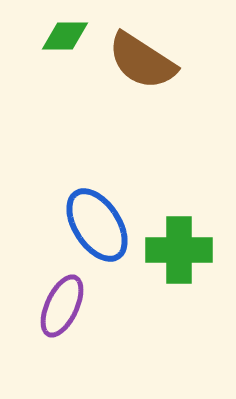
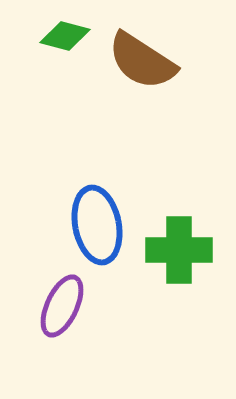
green diamond: rotated 15 degrees clockwise
blue ellipse: rotated 22 degrees clockwise
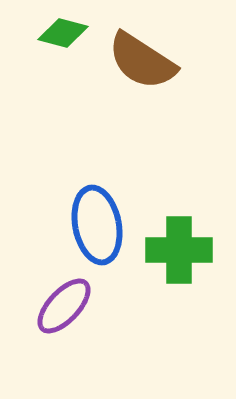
green diamond: moved 2 px left, 3 px up
purple ellipse: moved 2 px right; rotated 18 degrees clockwise
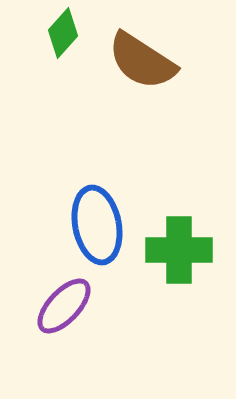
green diamond: rotated 63 degrees counterclockwise
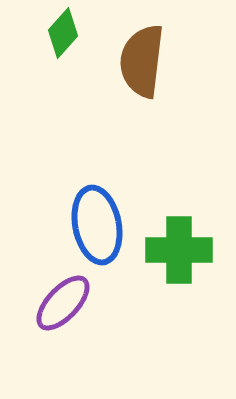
brown semicircle: rotated 64 degrees clockwise
purple ellipse: moved 1 px left, 3 px up
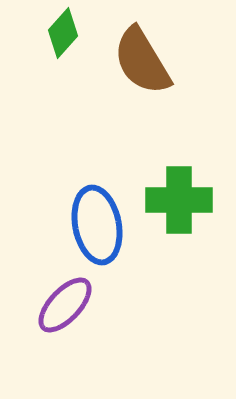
brown semicircle: rotated 38 degrees counterclockwise
green cross: moved 50 px up
purple ellipse: moved 2 px right, 2 px down
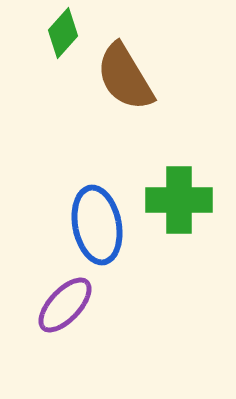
brown semicircle: moved 17 px left, 16 px down
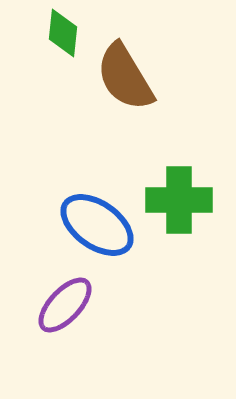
green diamond: rotated 36 degrees counterclockwise
blue ellipse: rotated 44 degrees counterclockwise
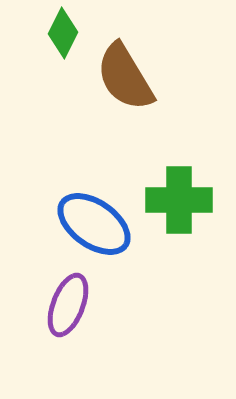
green diamond: rotated 21 degrees clockwise
blue ellipse: moved 3 px left, 1 px up
purple ellipse: moved 3 px right; rotated 22 degrees counterclockwise
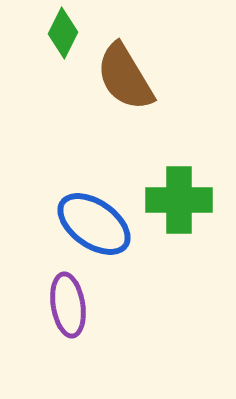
purple ellipse: rotated 30 degrees counterclockwise
